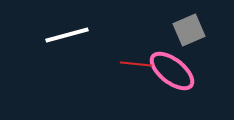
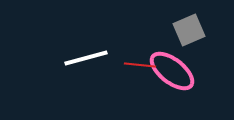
white line: moved 19 px right, 23 px down
red line: moved 4 px right, 1 px down
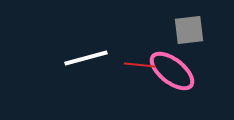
gray square: rotated 16 degrees clockwise
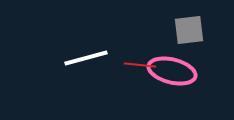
pink ellipse: rotated 24 degrees counterclockwise
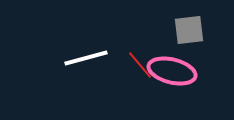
red line: rotated 44 degrees clockwise
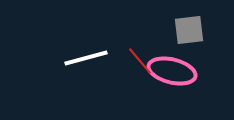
red line: moved 4 px up
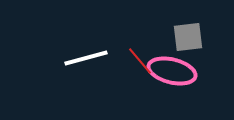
gray square: moved 1 px left, 7 px down
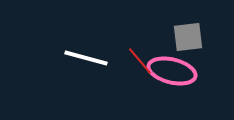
white line: rotated 30 degrees clockwise
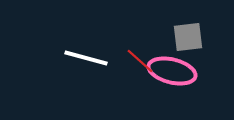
red line: rotated 8 degrees counterclockwise
